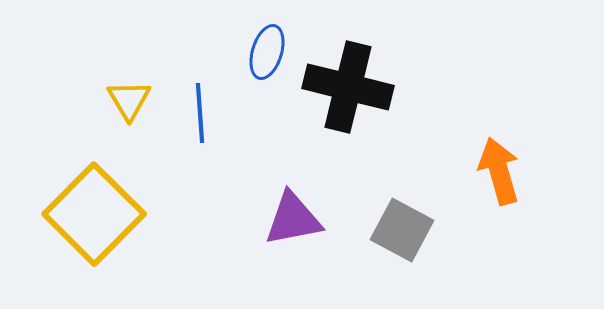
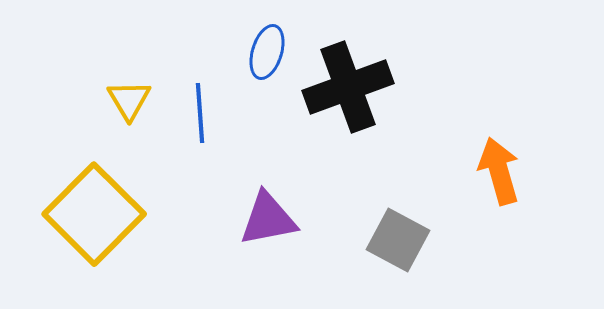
black cross: rotated 34 degrees counterclockwise
purple triangle: moved 25 px left
gray square: moved 4 px left, 10 px down
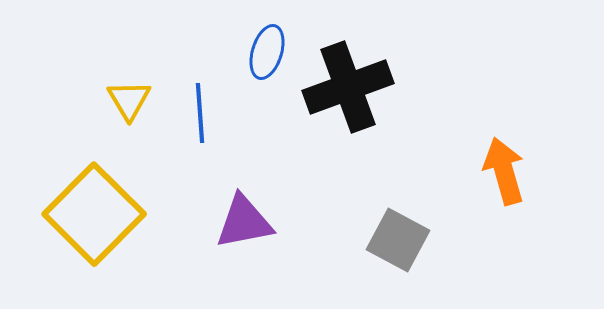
orange arrow: moved 5 px right
purple triangle: moved 24 px left, 3 px down
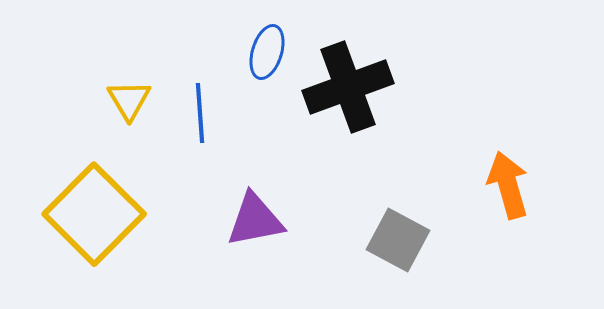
orange arrow: moved 4 px right, 14 px down
purple triangle: moved 11 px right, 2 px up
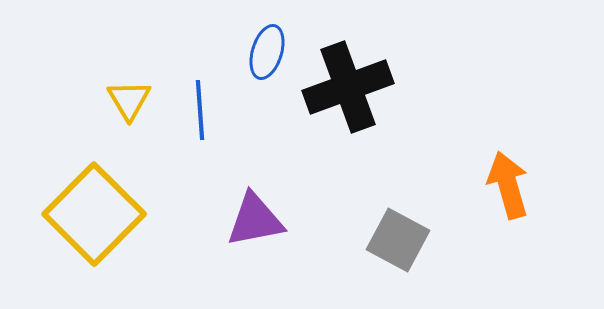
blue line: moved 3 px up
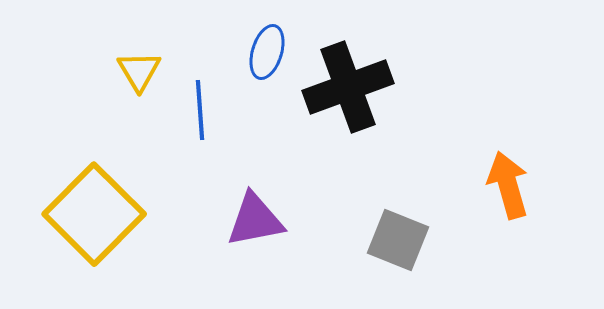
yellow triangle: moved 10 px right, 29 px up
gray square: rotated 6 degrees counterclockwise
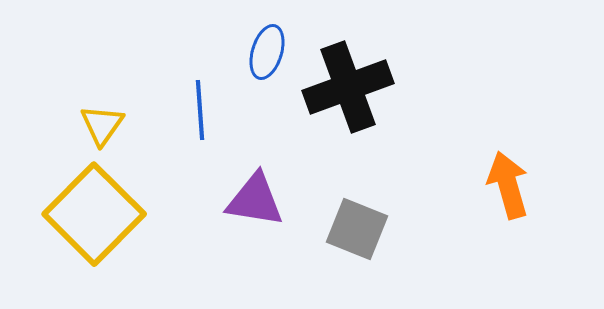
yellow triangle: moved 37 px left, 54 px down; rotated 6 degrees clockwise
purple triangle: moved 20 px up; rotated 20 degrees clockwise
gray square: moved 41 px left, 11 px up
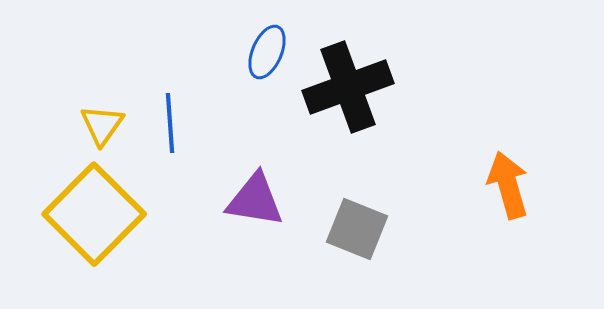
blue ellipse: rotated 6 degrees clockwise
blue line: moved 30 px left, 13 px down
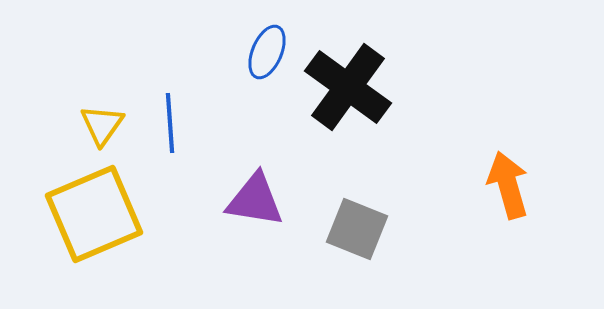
black cross: rotated 34 degrees counterclockwise
yellow square: rotated 22 degrees clockwise
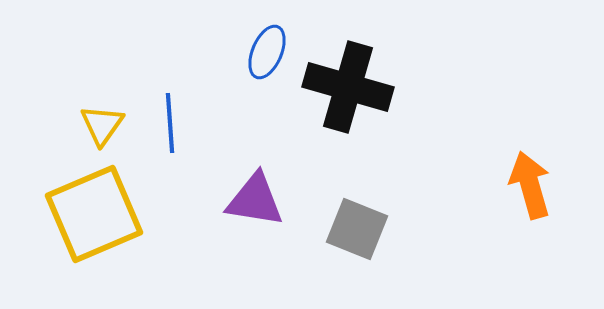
black cross: rotated 20 degrees counterclockwise
orange arrow: moved 22 px right
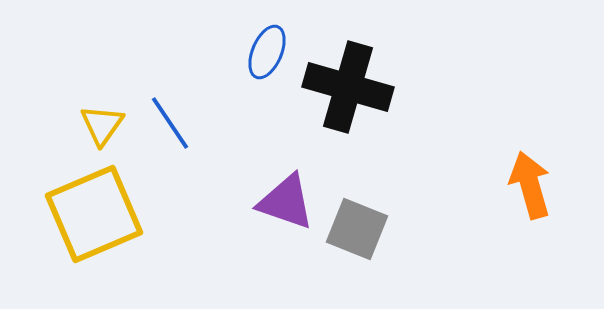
blue line: rotated 30 degrees counterclockwise
purple triangle: moved 31 px right, 2 px down; rotated 10 degrees clockwise
